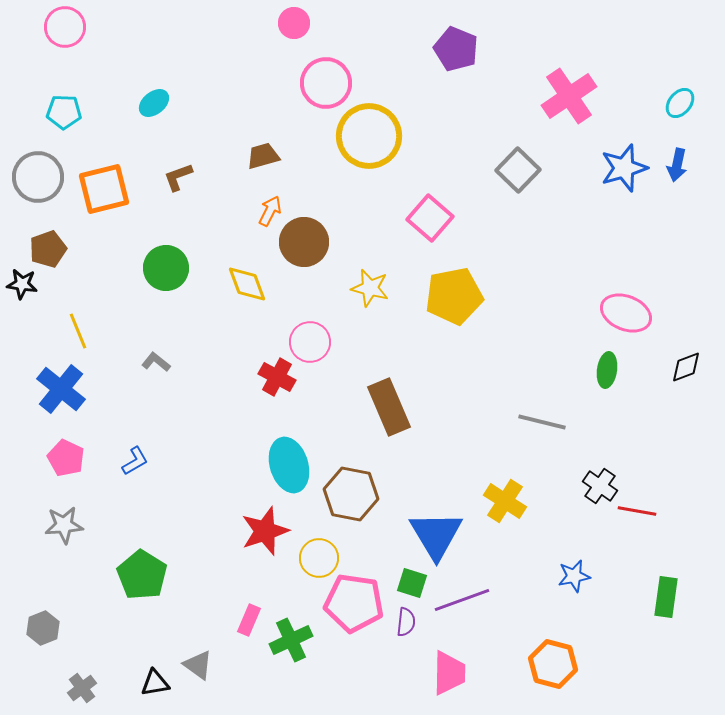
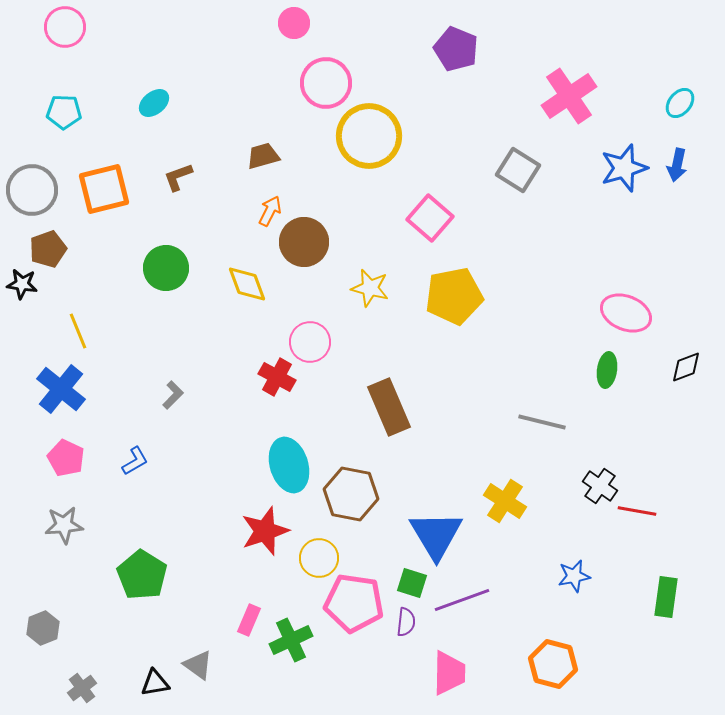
gray square at (518, 170): rotated 12 degrees counterclockwise
gray circle at (38, 177): moved 6 px left, 13 px down
gray L-shape at (156, 362): moved 17 px right, 33 px down; rotated 96 degrees clockwise
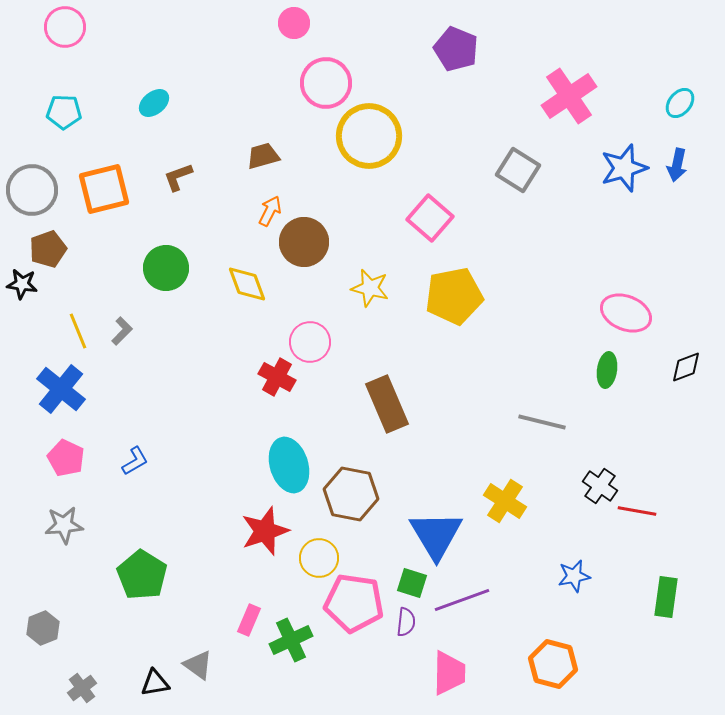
gray L-shape at (173, 395): moved 51 px left, 64 px up
brown rectangle at (389, 407): moved 2 px left, 3 px up
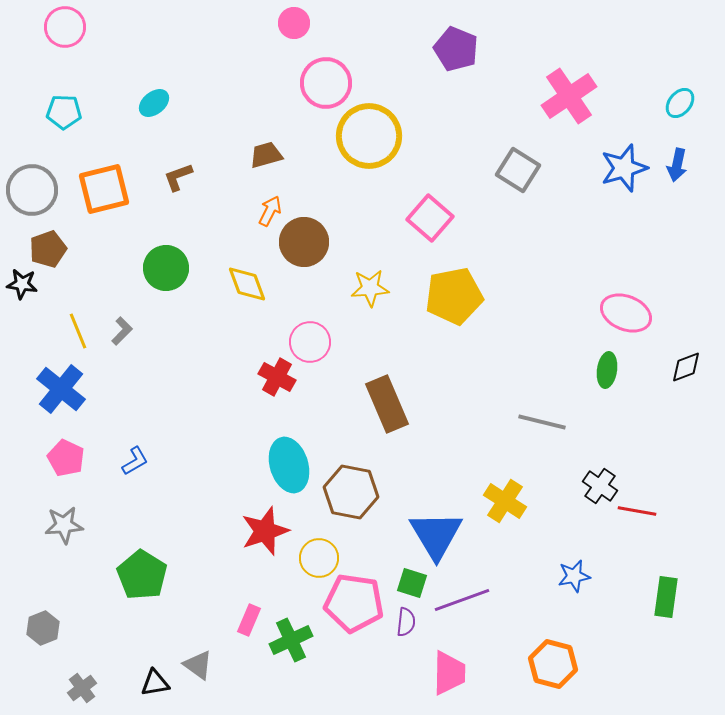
brown trapezoid at (263, 156): moved 3 px right, 1 px up
yellow star at (370, 288): rotated 18 degrees counterclockwise
brown hexagon at (351, 494): moved 2 px up
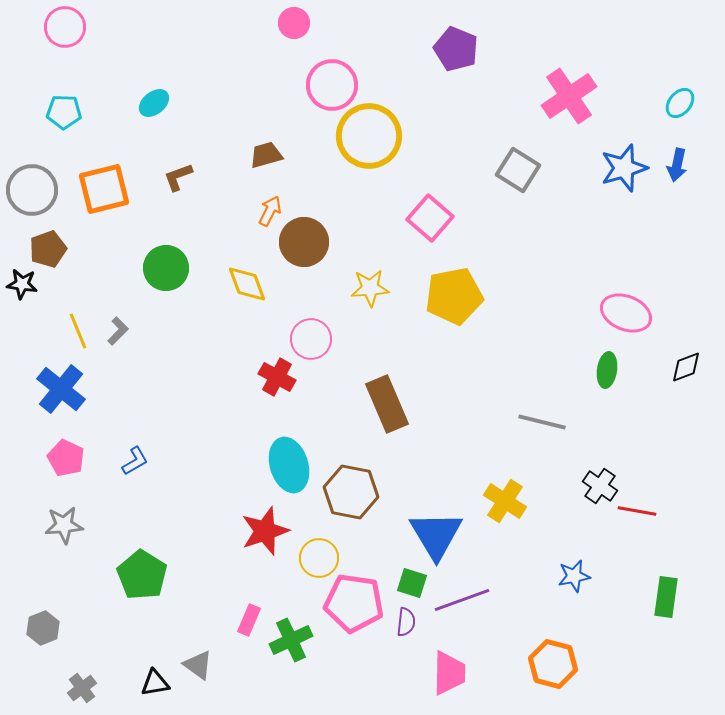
pink circle at (326, 83): moved 6 px right, 2 px down
gray L-shape at (122, 331): moved 4 px left
pink circle at (310, 342): moved 1 px right, 3 px up
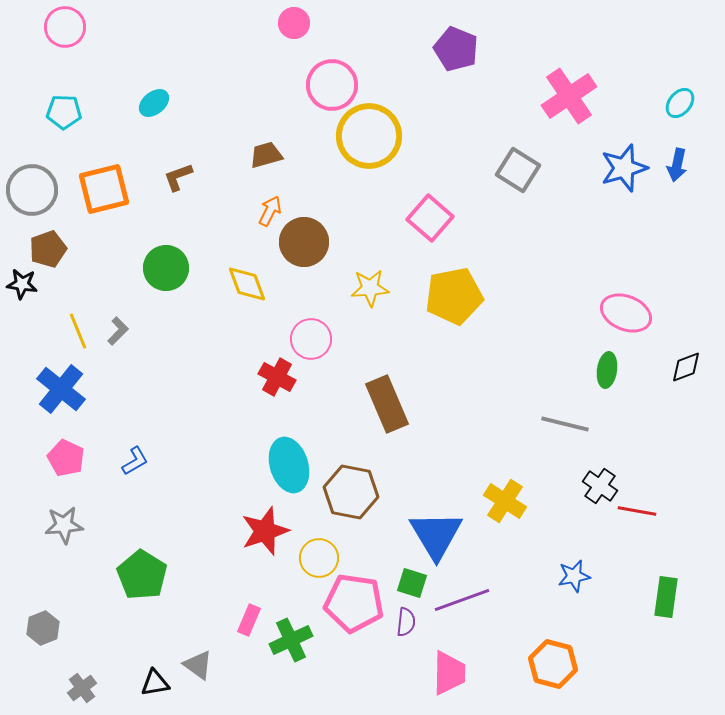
gray line at (542, 422): moved 23 px right, 2 px down
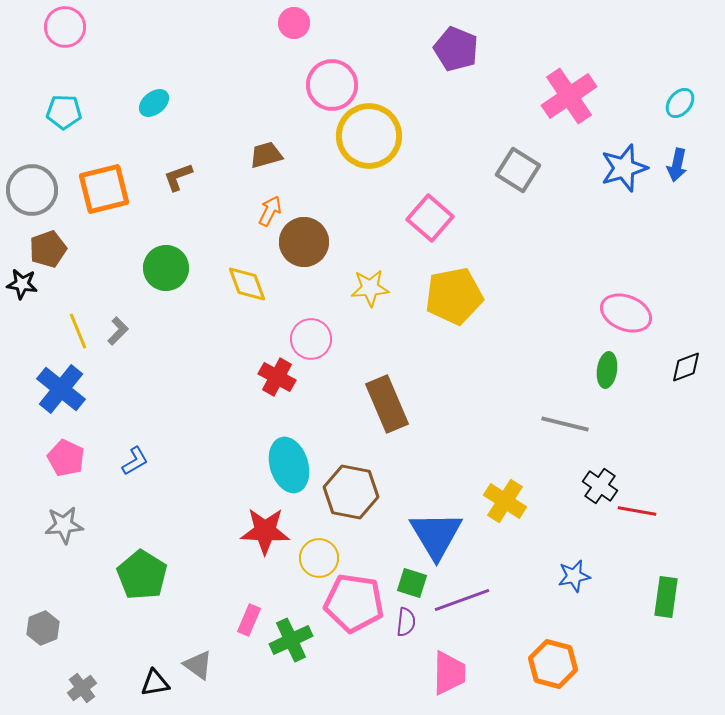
red star at (265, 531): rotated 21 degrees clockwise
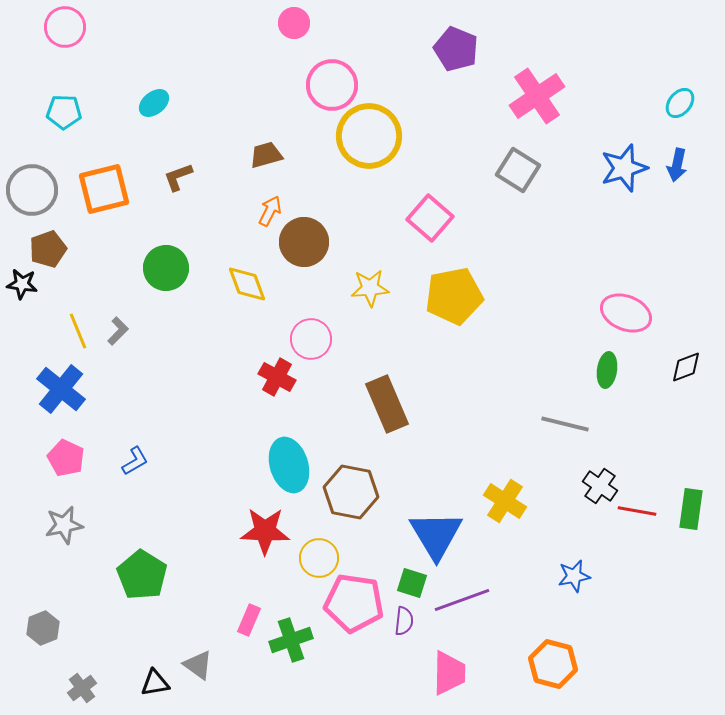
pink cross at (569, 96): moved 32 px left
gray star at (64, 525): rotated 6 degrees counterclockwise
green rectangle at (666, 597): moved 25 px right, 88 px up
purple semicircle at (406, 622): moved 2 px left, 1 px up
green cross at (291, 640): rotated 6 degrees clockwise
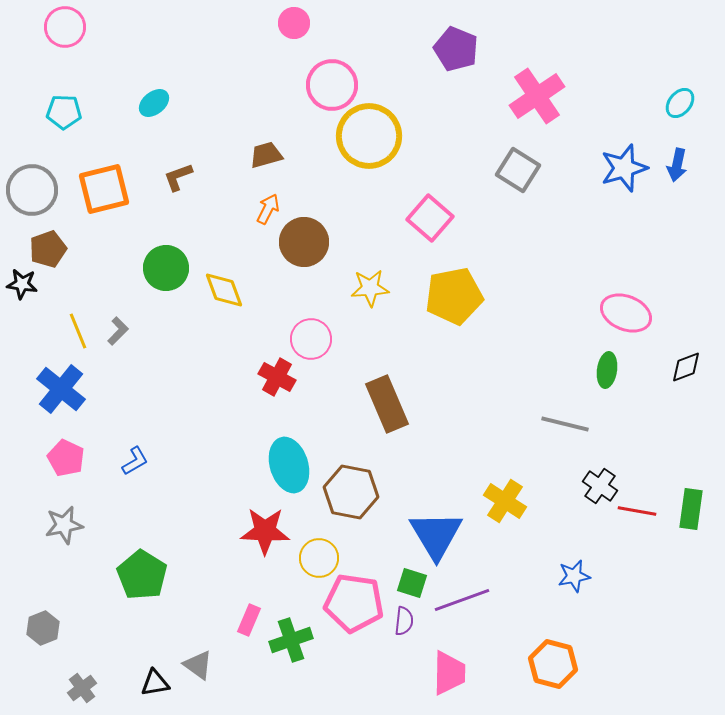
orange arrow at (270, 211): moved 2 px left, 2 px up
yellow diamond at (247, 284): moved 23 px left, 6 px down
